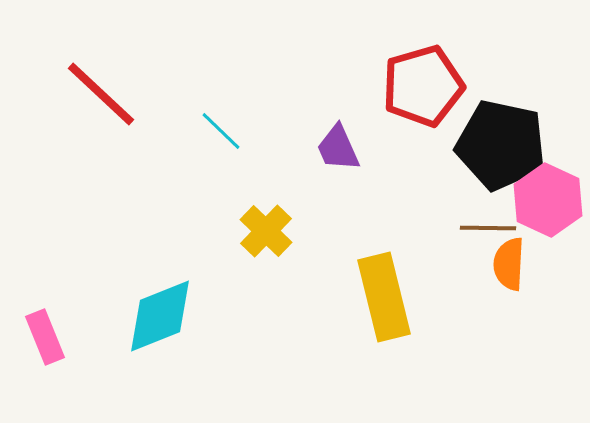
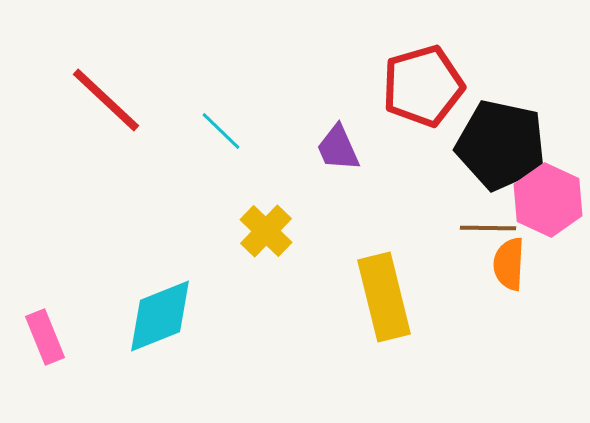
red line: moved 5 px right, 6 px down
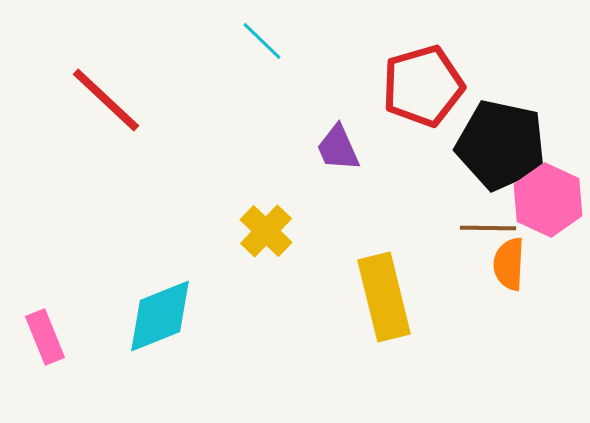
cyan line: moved 41 px right, 90 px up
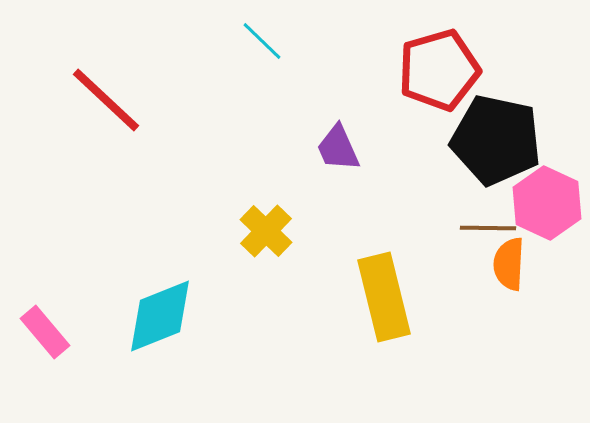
red pentagon: moved 16 px right, 16 px up
black pentagon: moved 5 px left, 5 px up
pink hexagon: moved 1 px left, 3 px down
pink rectangle: moved 5 px up; rotated 18 degrees counterclockwise
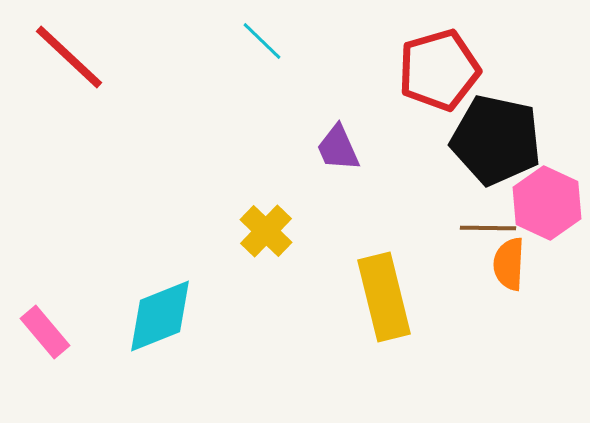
red line: moved 37 px left, 43 px up
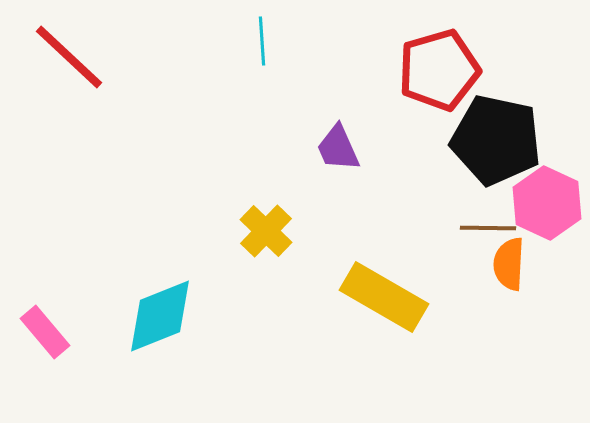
cyan line: rotated 42 degrees clockwise
yellow rectangle: rotated 46 degrees counterclockwise
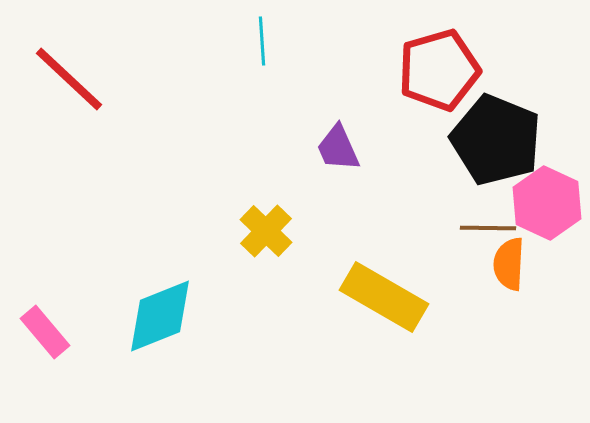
red line: moved 22 px down
black pentagon: rotated 10 degrees clockwise
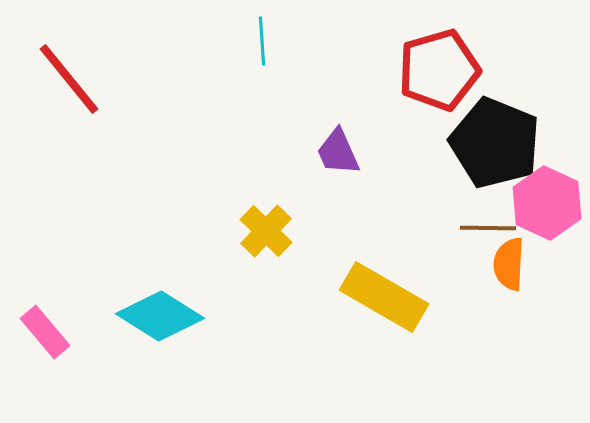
red line: rotated 8 degrees clockwise
black pentagon: moved 1 px left, 3 px down
purple trapezoid: moved 4 px down
cyan diamond: rotated 54 degrees clockwise
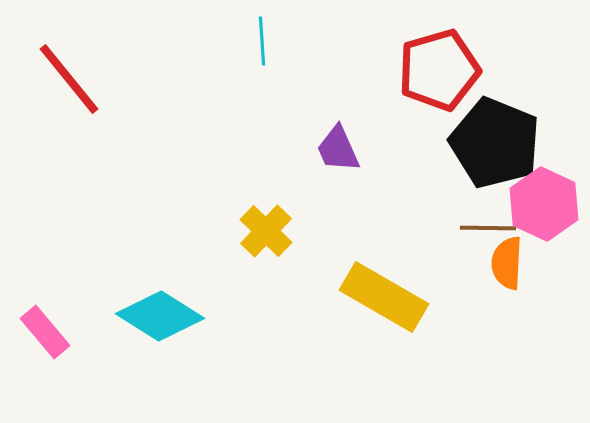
purple trapezoid: moved 3 px up
pink hexagon: moved 3 px left, 1 px down
orange semicircle: moved 2 px left, 1 px up
